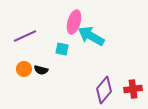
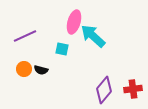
cyan arrow: moved 2 px right; rotated 12 degrees clockwise
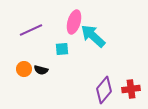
purple line: moved 6 px right, 6 px up
cyan square: rotated 16 degrees counterclockwise
red cross: moved 2 px left
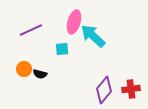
black semicircle: moved 1 px left, 4 px down
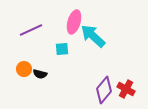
red cross: moved 5 px left; rotated 36 degrees clockwise
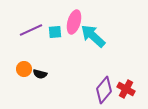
cyan square: moved 7 px left, 17 px up
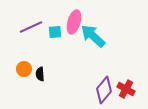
purple line: moved 3 px up
black semicircle: rotated 72 degrees clockwise
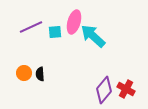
orange circle: moved 4 px down
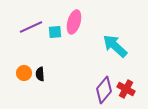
cyan arrow: moved 22 px right, 10 px down
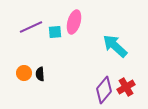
red cross: moved 2 px up; rotated 30 degrees clockwise
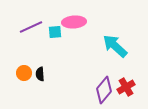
pink ellipse: rotated 70 degrees clockwise
